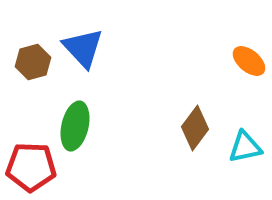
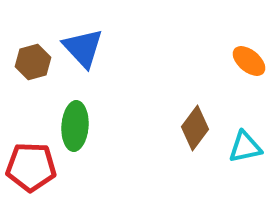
green ellipse: rotated 9 degrees counterclockwise
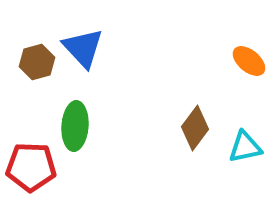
brown hexagon: moved 4 px right
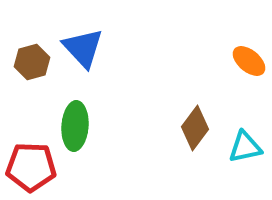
brown hexagon: moved 5 px left
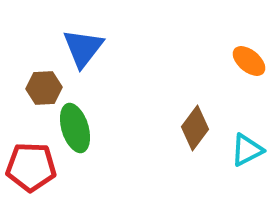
blue triangle: rotated 21 degrees clockwise
brown hexagon: moved 12 px right, 26 px down; rotated 12 degrees clockwise
green ellipse: moved 2 px down; rotated 21 degrees counterclockwise
cyan triangle: moved 2 px right, 3 px down; rotated 15 degrees counterclockwise
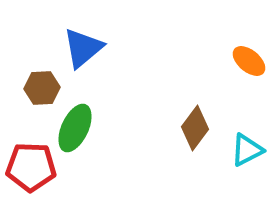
blue triangle: rotated 12 degrees clockwise
brown hexagon: moved 2 px left
green ellipse: rotated 42 degrees clockwise
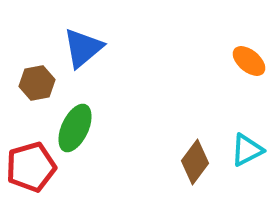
brown hexagon: moved 5 px left, 5 px up; rotated 8 degrees counterclockwise
brown diamond: moved 34 px down
red pentagon: rotated 18 degrees counterclockwise
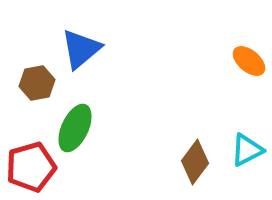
blue triangle: moved 2 px left, 1 px down
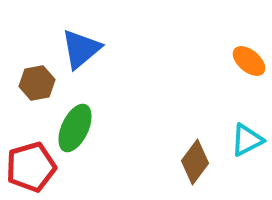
cyan triangle: moved 10 px up
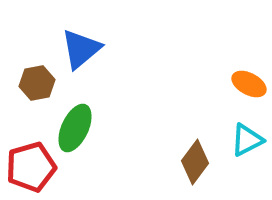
orange ellipse: moved 23 px down; rotated 12 degrees counterclockwise
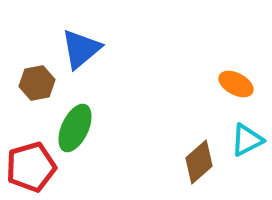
orange ellipse: moved 13 px left
brown diamond: moved 4 px right; rotated 12 degrees clockwise
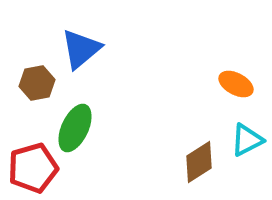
brown diamond: rotated 9 degrees clockwise
red pentagon: moved 2 px right, 1 px down
